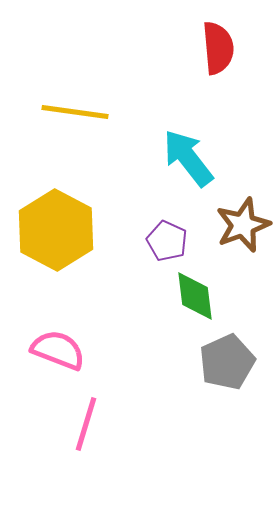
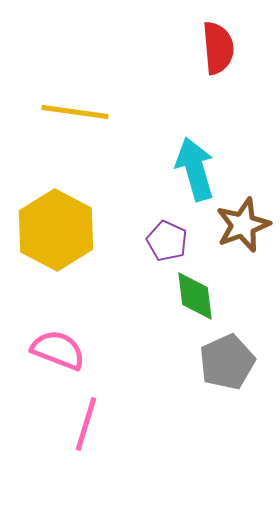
cyan arrow: moved 7 px right, 11 px down; rotated 22 degrees clockwise
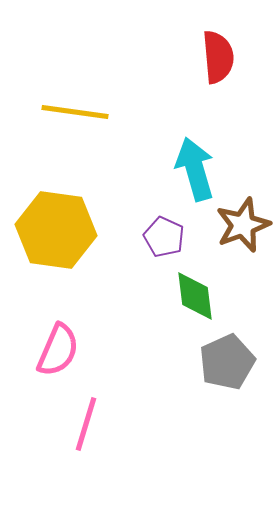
red semicircle: moved 9 px down
yellow hexagon: rotated 20 degrees counterclockwise
purple pentagon: moved 3 px left, 4 px up
pink semicircle: rotated 92 degrees clockwise
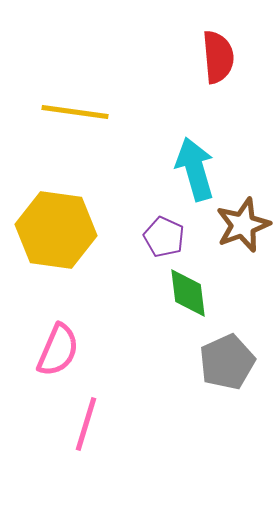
green diamond: moved 7 px left, 3 px up
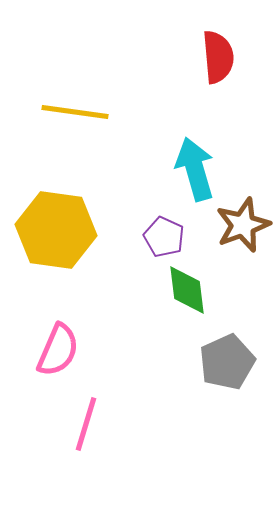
green diamond: moved 1 px left, 3 px up
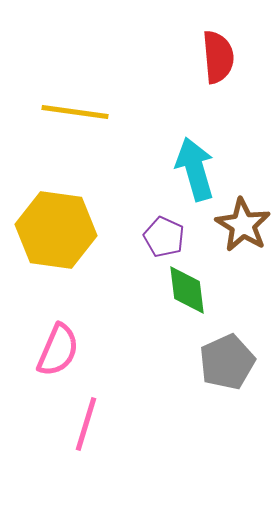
brown star: rotated 20 degrees counterclockwise
